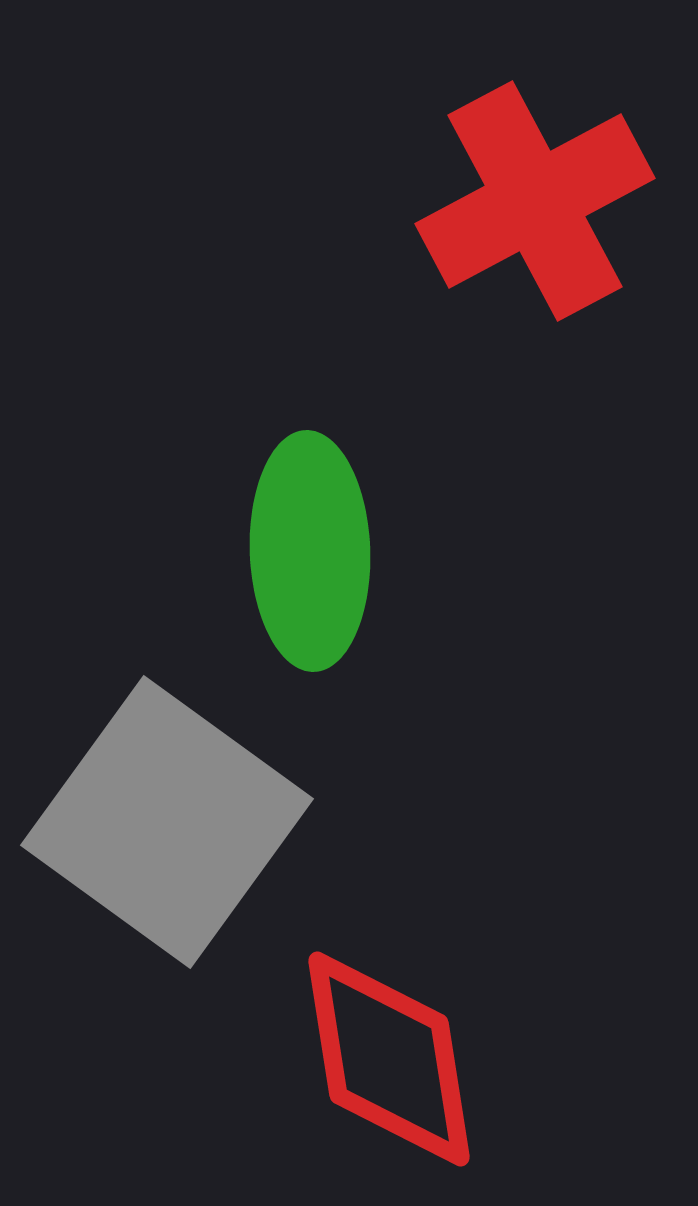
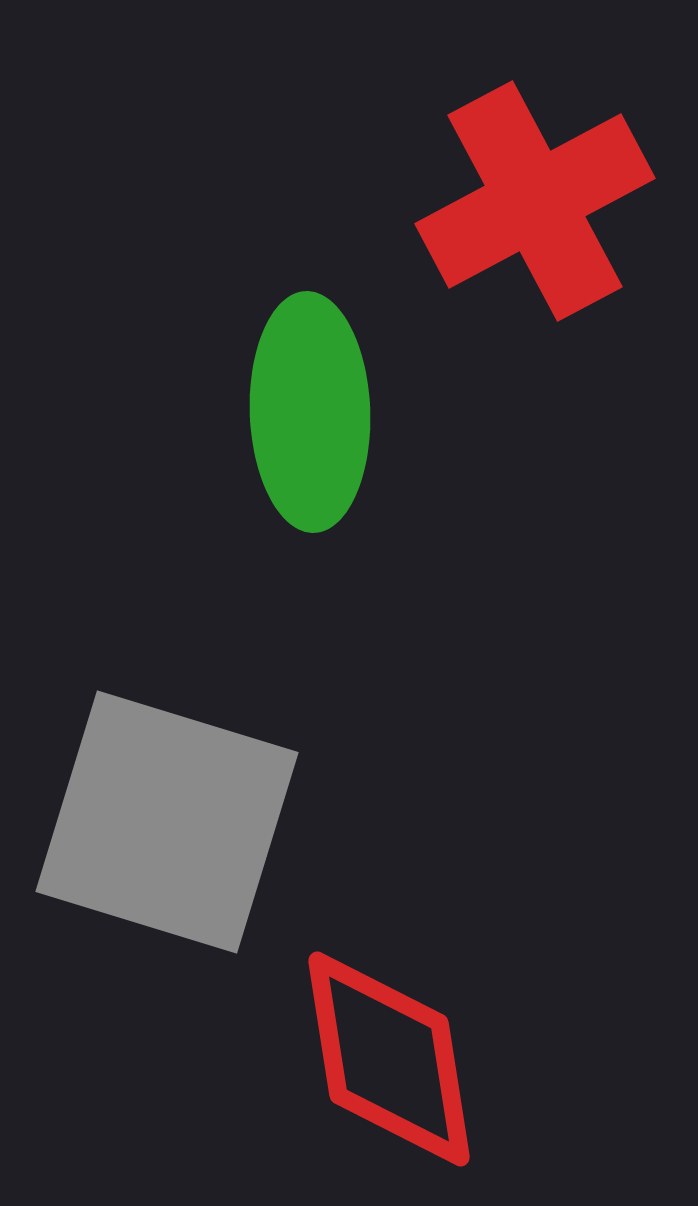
green ellipse: moved 139 px up
gray square: rotated 19 degrees counterclockwise
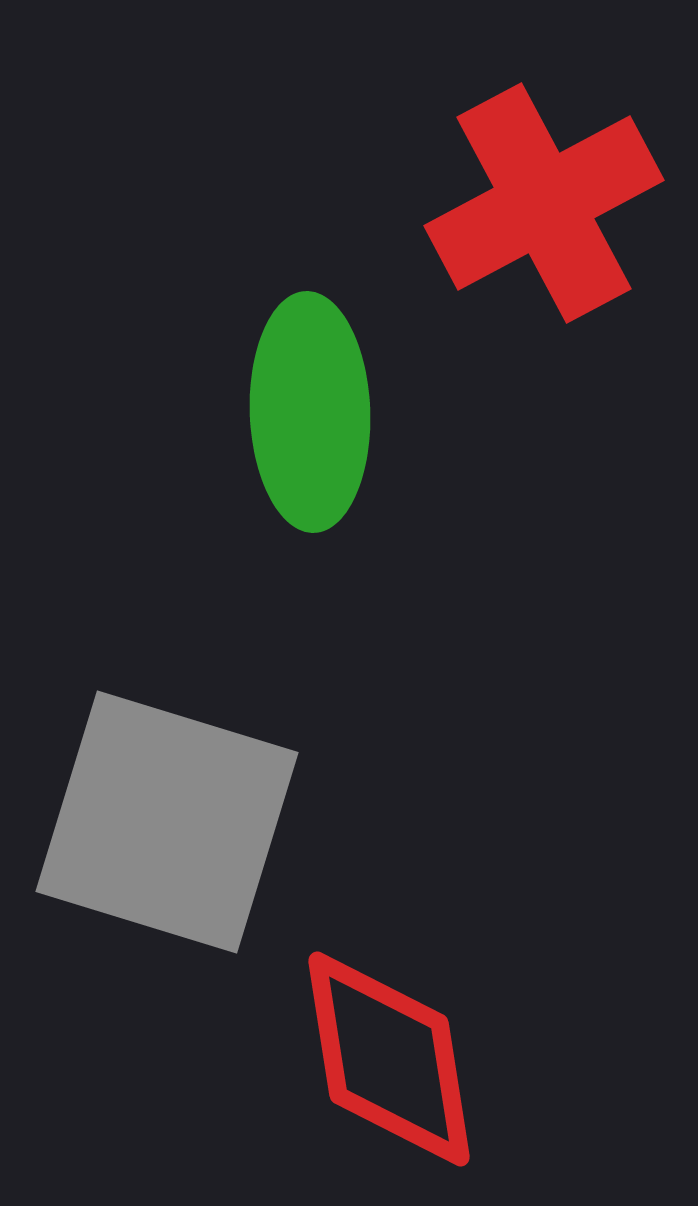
red cross: moved 9 px right, 2 px down
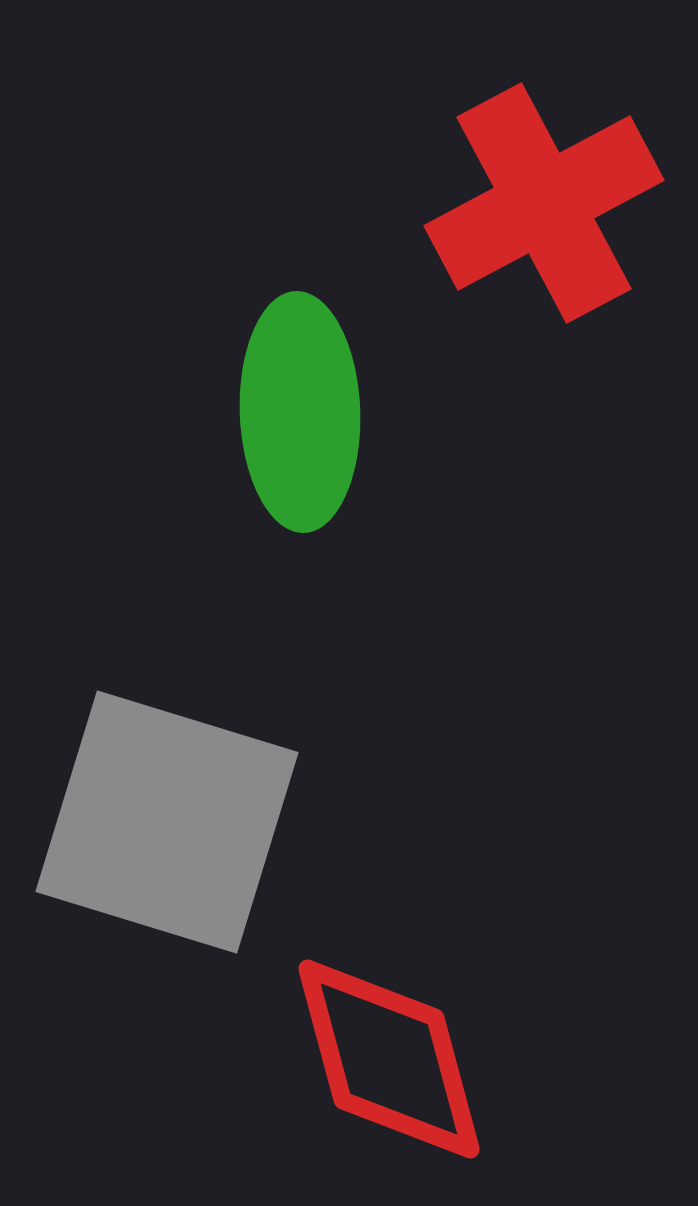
green ellipse: moved 10 px left
red diamond: rotated 6 degrees counterclockwise
